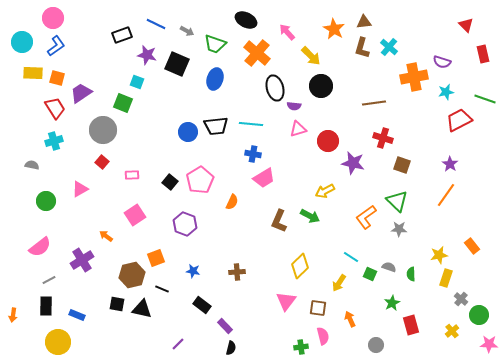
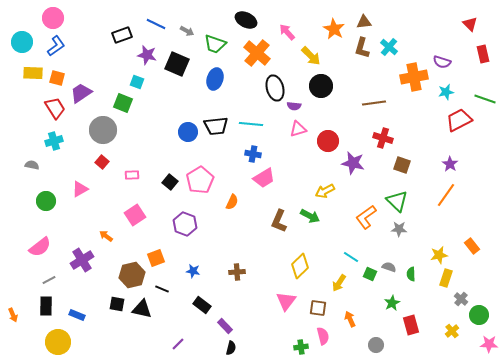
red triangle at (466, 25): moved 4 px right, 1 px up
orange arrow at (13, 315): rotated 32 degrees counterclockwise
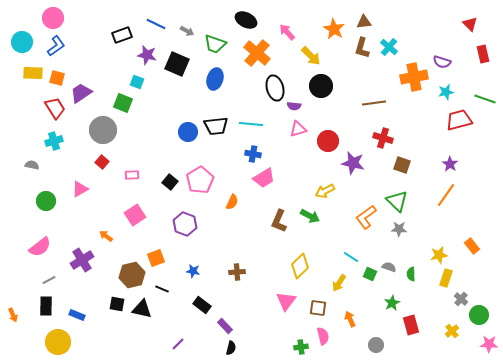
red trapezoid at (459, 120): rotated 12 degrees clockwise
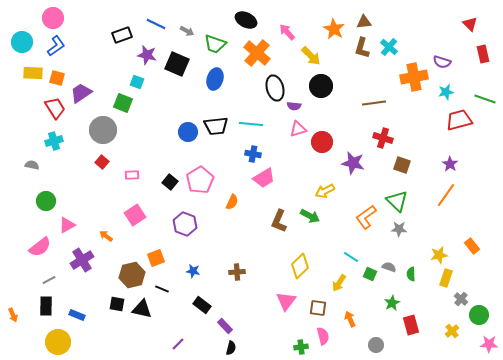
red circle at (328, 141): moved 6 px left, 1 px down
pink triangle at (80, 189): moved 13 px left, 36 px down
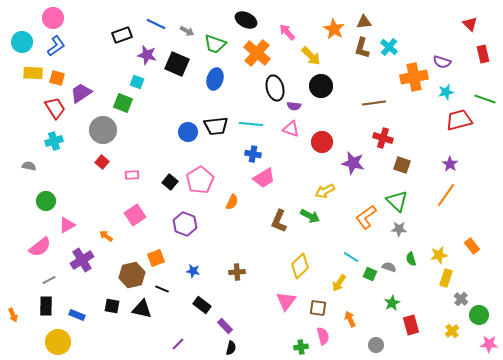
pink triangle at (298, 129): moved 7 px left; rotated 36 degrees clockwise
gray semicircle at (32, 165): moved 3 px left, 1 px down
green semicircle at (411, 274): moved 15 px up; rotated 16 degrees counterclockwise
black square at (117, 304): moved 5 px left, 2 px down
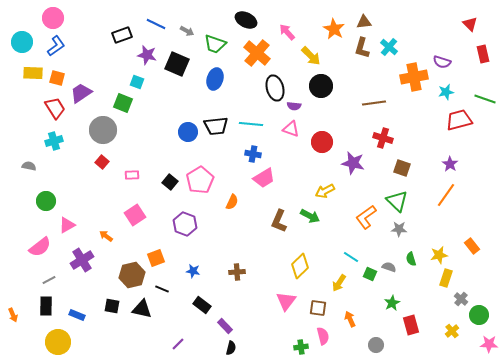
brown square at (402, 165): moved 3 px down
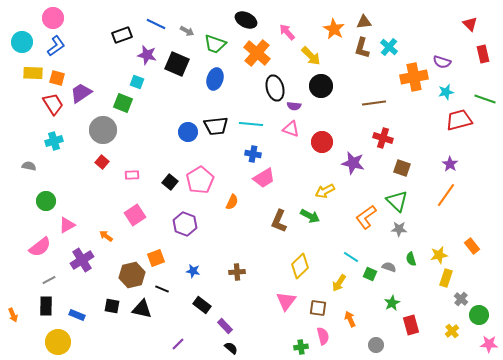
red trapezoid at (55, 108): moved 2 px left, 4 px up
black semicircle at (231, 348): rotated 64 degrees counterclockwise
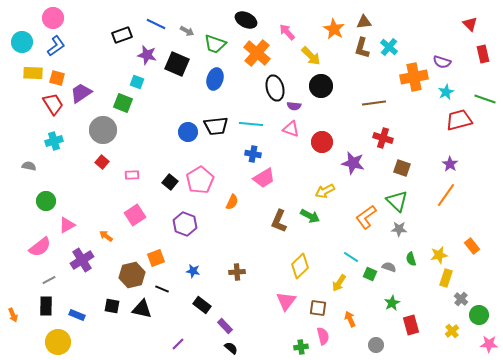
cyan star at (446, 92): rotated 14 degrees counterclockwise
